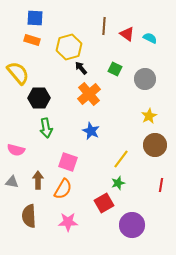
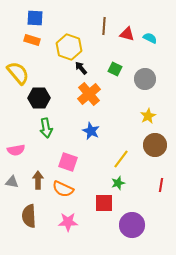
red triangle: rotated 21 degrees counterclockwise
yellow hexagon: rotated 25 degrees counterclockwise
yellow star: moved 1 px left
pink semicircle: rotated 24 degrees counterclockwise
orange semicircle: rotated 85 degrees clockwise
red square: rotated 30 degrees clockwise
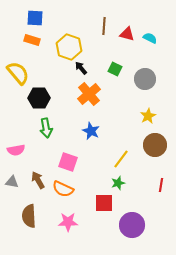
brown arrow: rotated 30 degrees counterclockwise
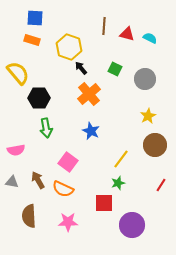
pink square: rotated 18 degrees clockwise
red line: rotated 24 degrees clockwise
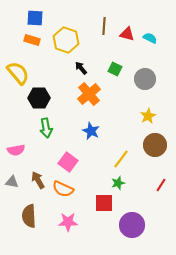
yellow hexagon: moved 3 px left, 7 px up
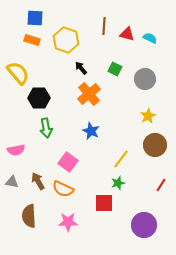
brown arrow: moved 1 px down
purple circle: moved 12 px right
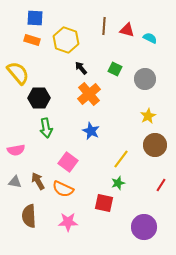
red triangle: moved 4 px up
gray triangle: moved 3 px right
red square: rotated 12 degrees clockwise
purple circle: moved 2 px down
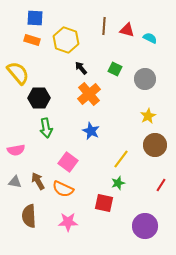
purple circle: moved 1 px right, 1 px up
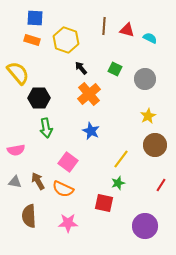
pink star: moved 1 px down
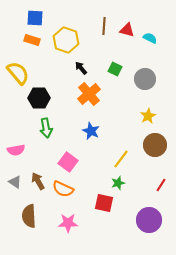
gray triangle: rotated 24 degrees clockwise
purple circle: moved 4 px right, 6 px up
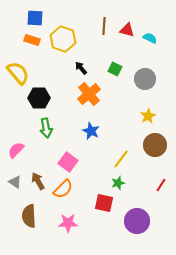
yellow hexagon: moved 3 px left, 1 px up
pink semicircle: rotated 144 degrees clockwise
orange semicircle: rotated 70 degrees counterclockwise
purple circle: moved 12 px left, 1 px down
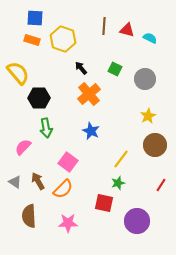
pink semicircle: moved 7 px right, 3 px up
